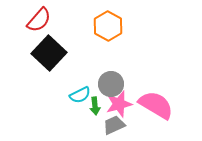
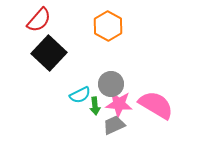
pink star: rotated 20 degrees clockwise
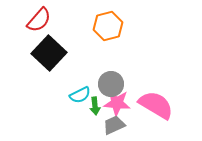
orange hexagon: rotated 16 degrees clockwise
pink star: moved 2 px left, 1 px up
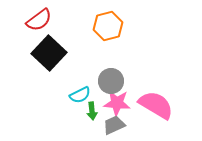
red semicircle: rotated 12 degrees clockwise
gray circle: moved 3 px up
green arrow: moved 3 px left, 5 px down
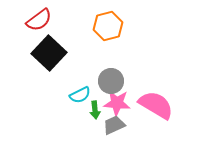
green arrow: moved 3 px right, 1 px up
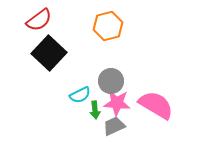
gray trapezoid: moved 1 px down
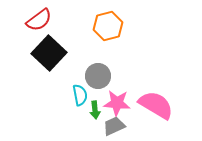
gray circle: moved 13 px left, 5 px up
cyan semicircle: rotated 75 degrees counterclockwise
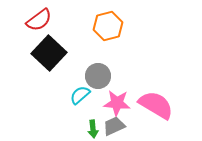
cyan semicircle: rotated 120 degrees counterclockwise
green arrow: moved 2 px left, 19 px down
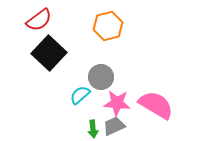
gray circle: moved 3 px right, 1 px down
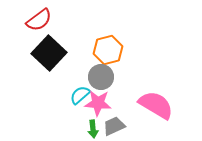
orange hexagon: moved 24 px down
pink star: moved 19 px left
